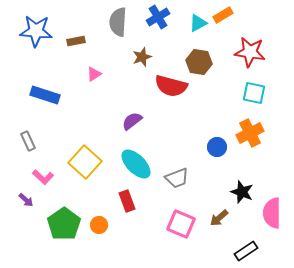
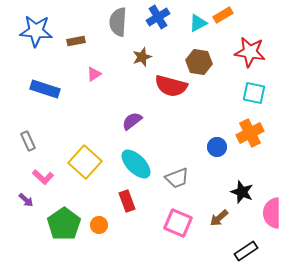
blue rectangle: moved 6 px up
pink square: moved 3 px left, 1 px up
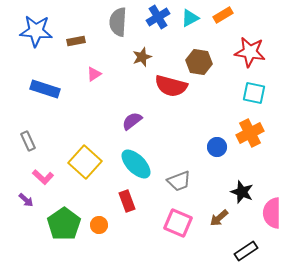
cyan triangle: moved 8 px left, 5 px up
gray trapezoid: moved 2 px right, 3 px down
